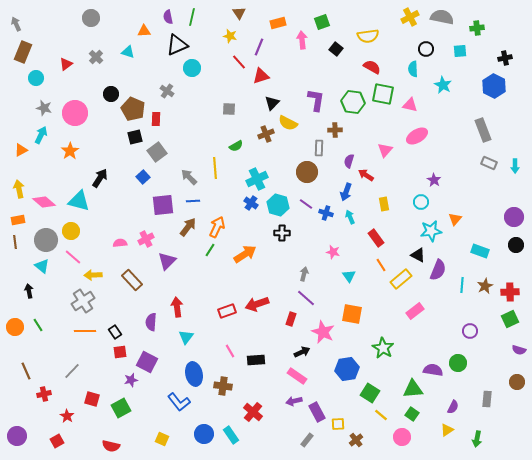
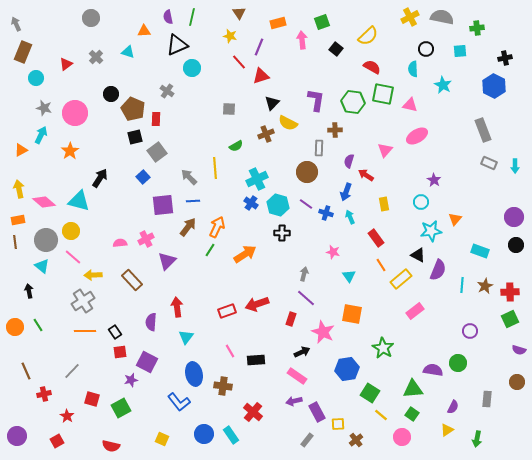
yellow semicircle at (368, 36): rotated 35 degrees counterclockwise
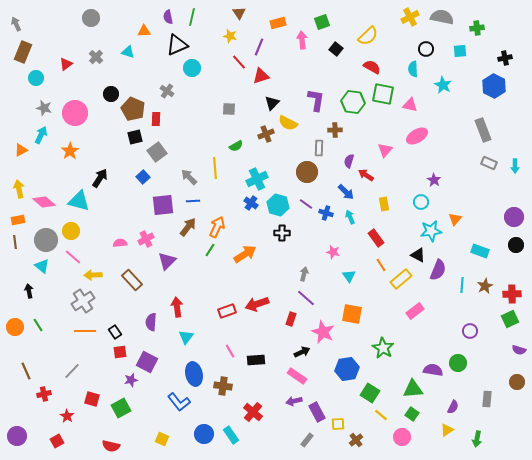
blue arrow at (346, 192): rotated 66 degrees counterclockwise
red cross at (510, 292): moved 2 px right, 2 px down
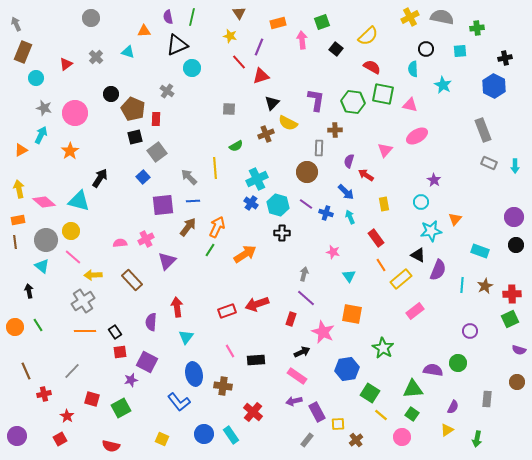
red square at (57, 441): moved 3 px right, 2 px up
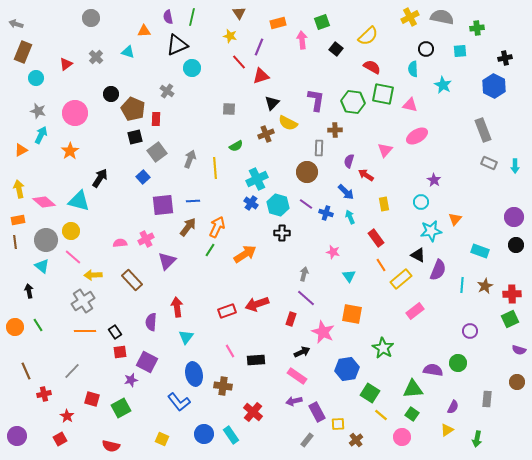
gray arrow at (16, 24): rotated 48 degrees counterclockwise
gray star at (44, 108): moved 6 px left, 3 px down
gray arrow at (189, 177): moved 1 px right, 18 px up; rotated 66 degrees clockwise
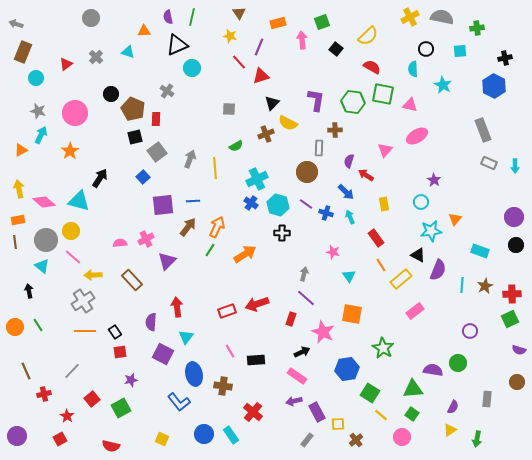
purple square at (147, 362): moved 16 px right, 8 px up
red square at (92, 399): rotated 35 degrees clockwise
yellow triangle at (447, 430): moved 3 px right
